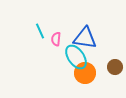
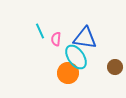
orange circle: moved 17 px left
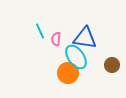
brown circle: moved 3 px left, 2 px up
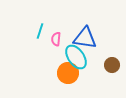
cyan line: rotated 42 degrees clockwise
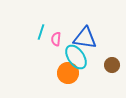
cyan line: moved 1 px right, 1 px down
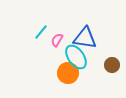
cyan line: rotated 21 degrees clockwise
pink semicircle: moved 1 px right, 1 px down; rotated 24 degrees clockwise
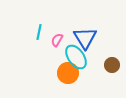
cyan line: moved 2 px left; rotated 28 degrees counterclockwise
blue triangle: rotated 50 degrees clockwise
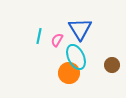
cyan line: moved 4 px down
blue triangle: moved 5 px left, 9 px up
cyan ellipse: rotated 10 degrees clockwise
orange circle: moved 1 px right
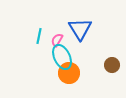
cyan ellipse: moved 14 px left
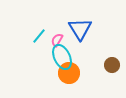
cyan line: rotated 28 degrees clockwise
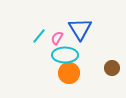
pink semicircle: moved 2 px up
cyan ellipse: moved 3 px right, 2 px up; rotated 65 degrees counterclockwise
brown circle: moved 3 px down
